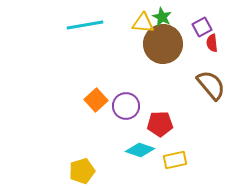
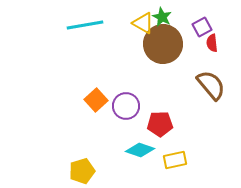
yellow triangle: rotated 25 degrees clockwise
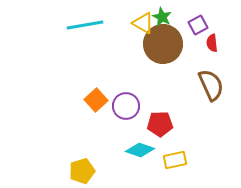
purple square: moved 4 px left, 2 px up
brown semicircle: rotated 16 degrees clockwise
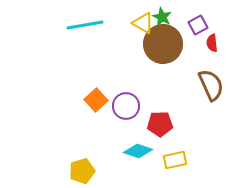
cyan diamond: moved 2 px left, 1 px down
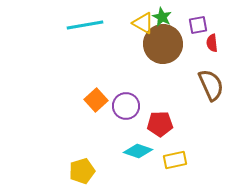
purple square: rotated 18 degrees clockwise
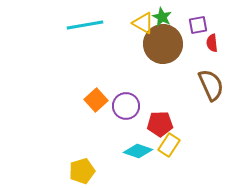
yellow rectangle: moved 6 px left, 15 px up; rotated 45 degrees counterclockwise
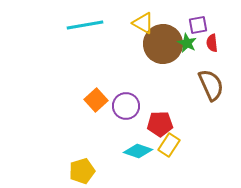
green star: moved 25 px right, 26 px down
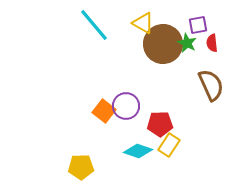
cyan line: moved 9 px right; rotated 60 degrees clockwise
orange square: moved 8 px right, 11 px down; rotated 10 degrees counterclockwise
yellow pentagon: moved 1 px left, 4 px up; rotated 15 degrees clockwise
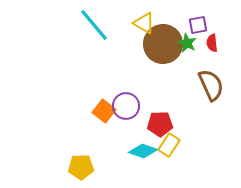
yellow triangle: moved 1 px right
cyan diamond: moved 5 px right
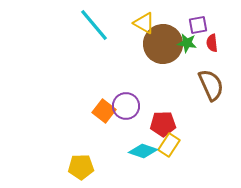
green star: rotated 18 degrees counterclockwise
red pentagon: moved 3 px right
